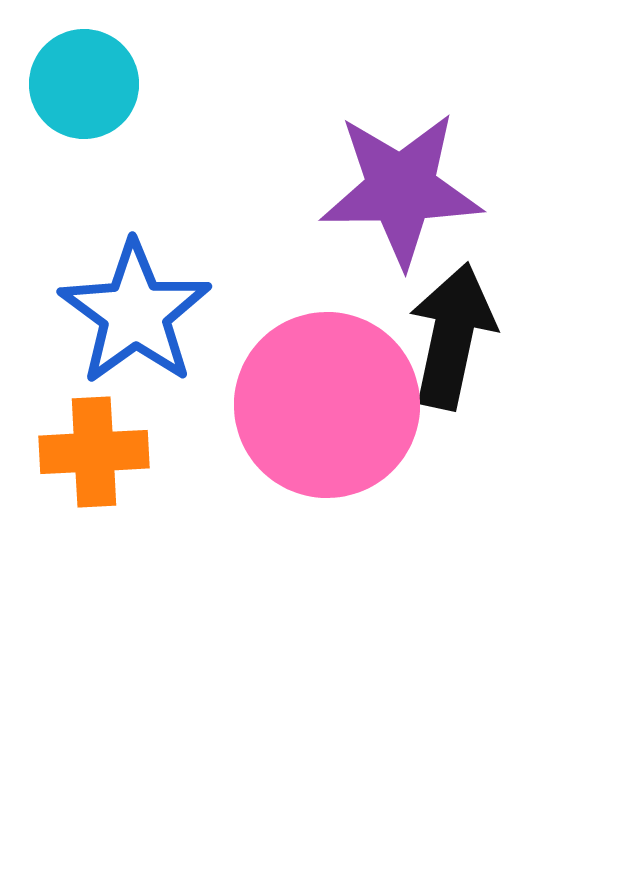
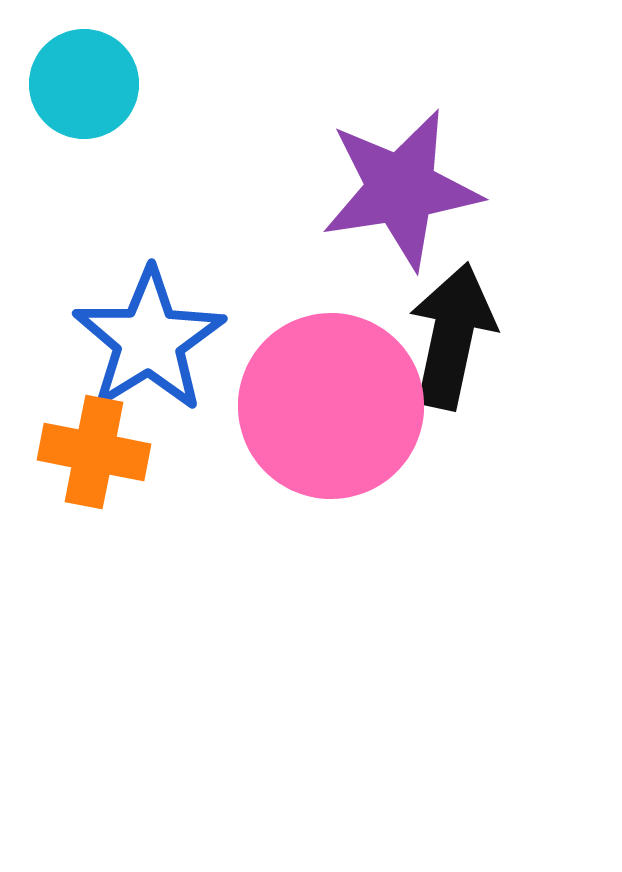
purple star: rotated 8 degrees counterclockwise
blue star: moved 14 px right, 27 px down; rotated 4 degrees clockwise
pink circle: moved 4 px right, 1 px down
orange cross: rotated 14 degrees clockwise
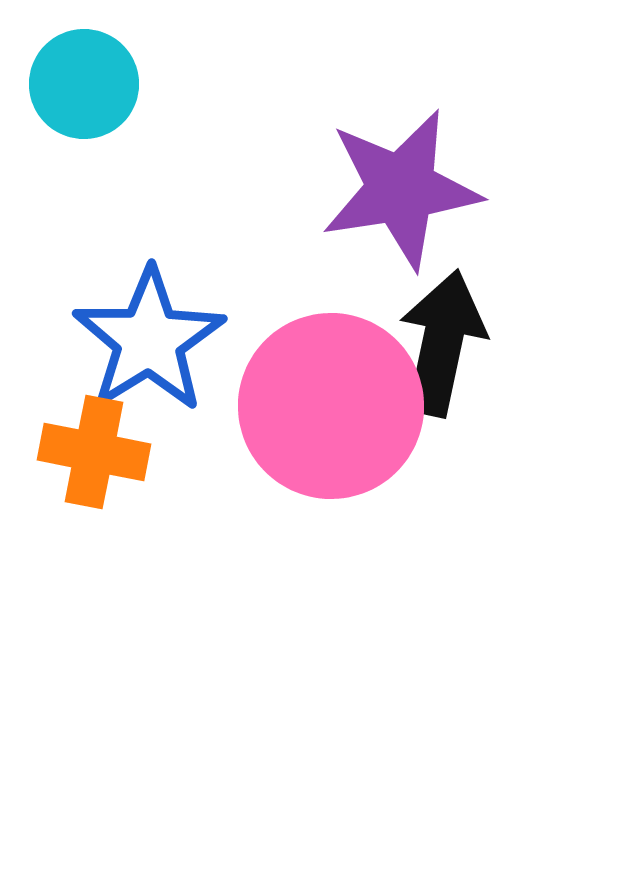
black arrow: moved 10 px left, 7 px down
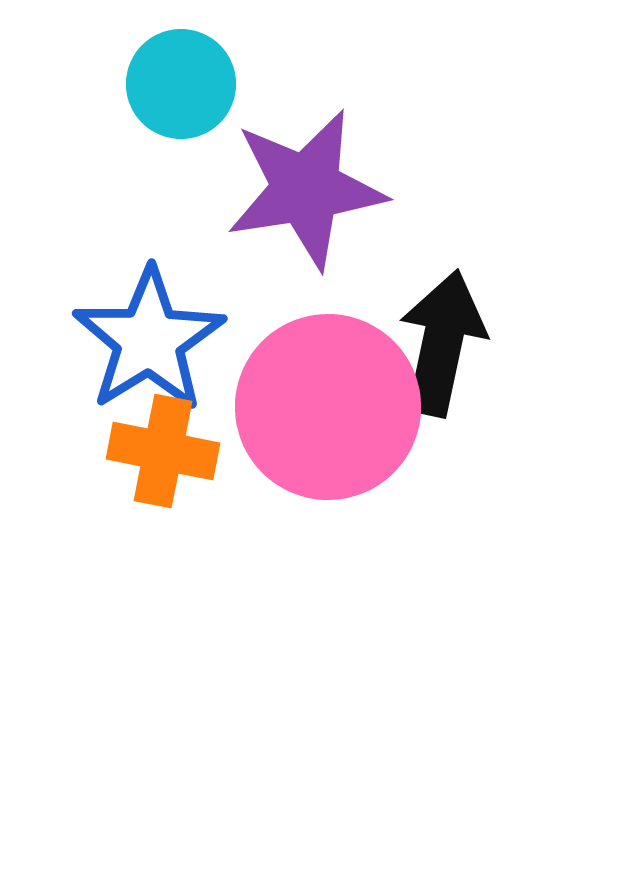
cyan circle: moved 97 px right
purple star: moved 95 px left
pink circle: moved 3 px left, 1 px down
orange cross: moved 69 px right, 1 px up
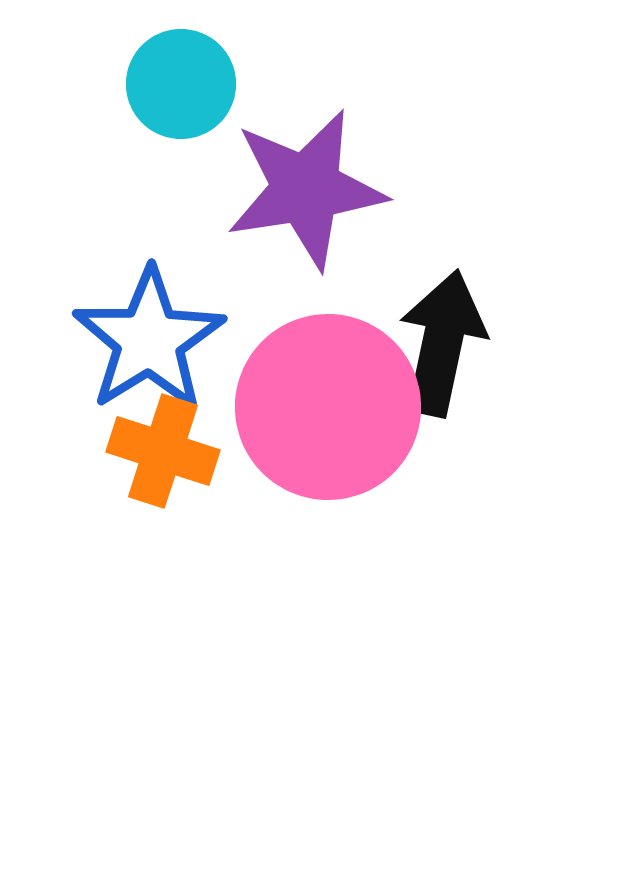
orange cross: rotated 7 degrees clockwise
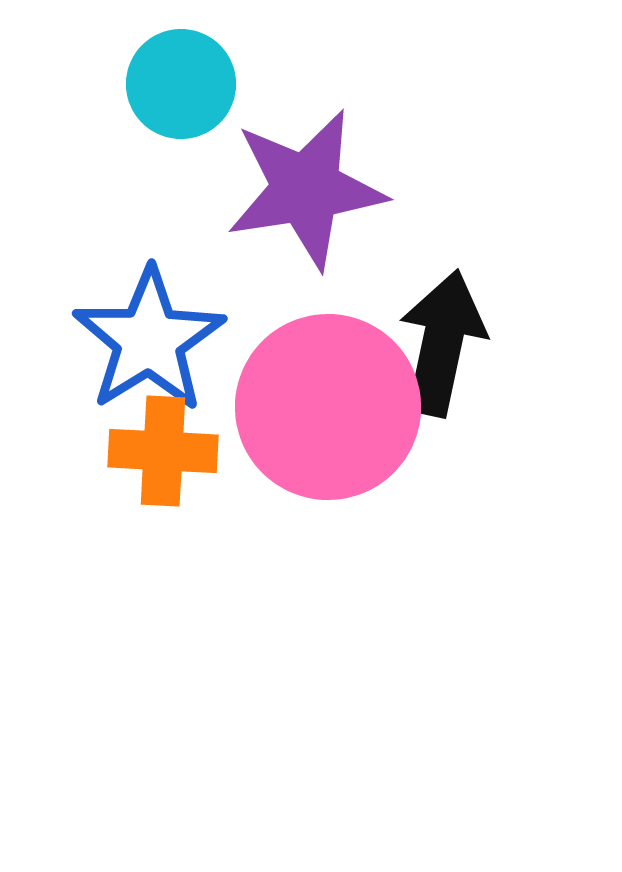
orange cross: rotated 15 degrees counterclockwise
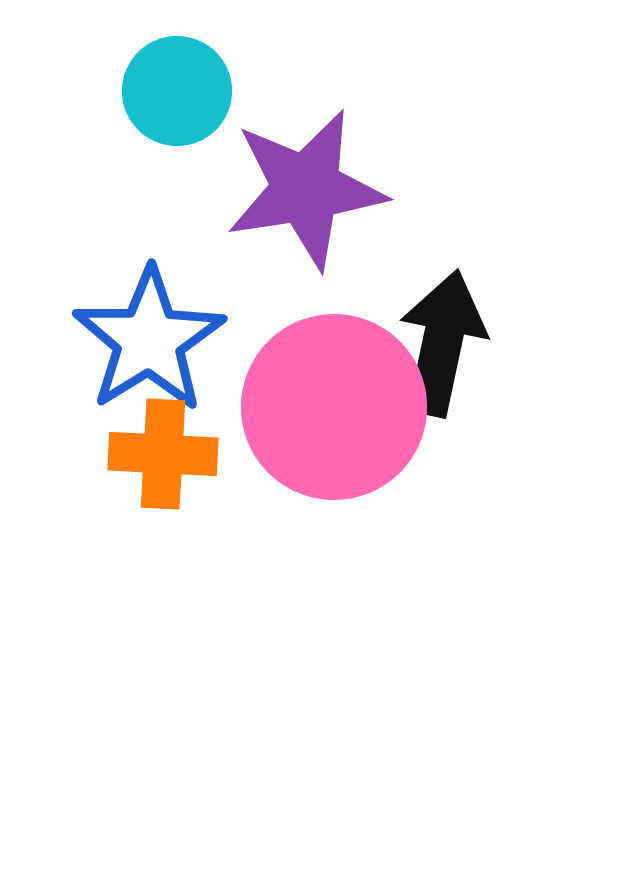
cyan circle: moved 4 px left, 7 px down
pink circle: moved 6 px right
orange cross: moved 3 px down
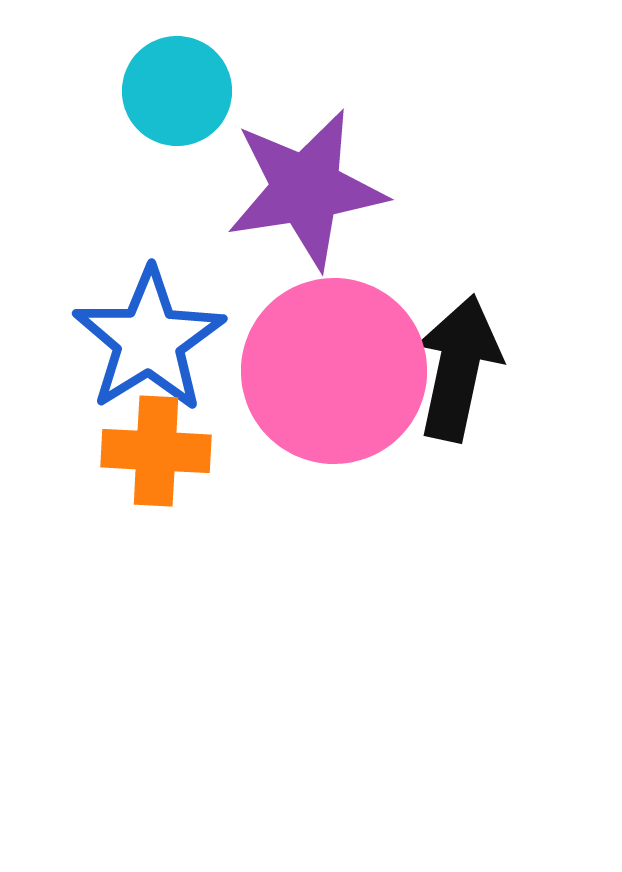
black arrow: moved 16 px right, 25 px down
pink circle: moved 36 px up
orange cross: moved 7 px left, 3 px up
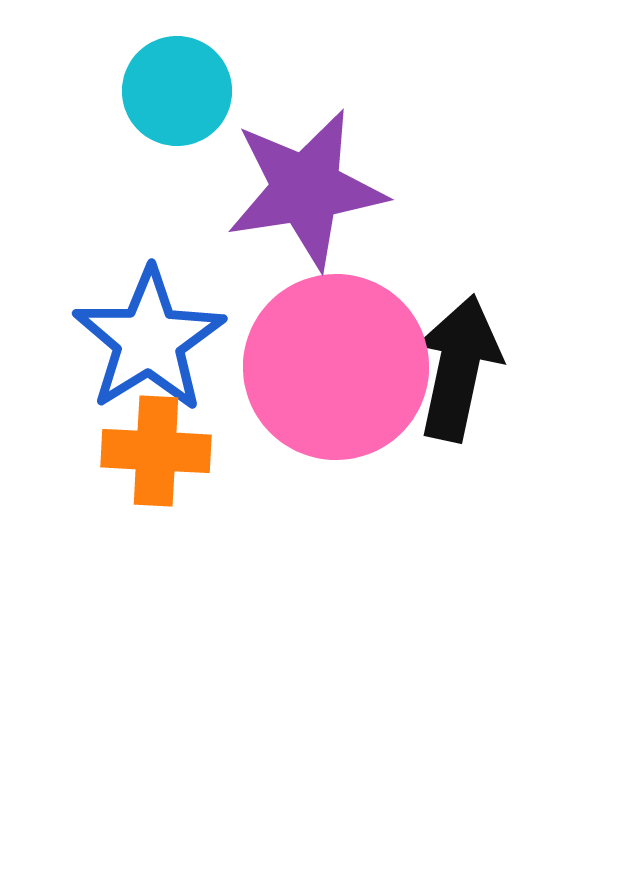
pink circle: moved 2 px right, 4 px up
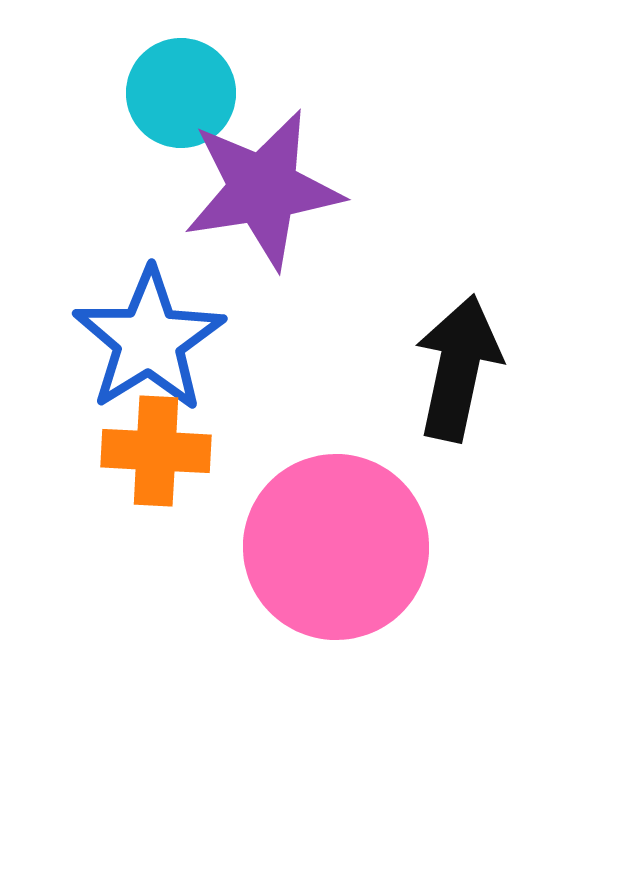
cyan circle: moved 4 px right, 2 px down
purple star: moved 43 px left
pink circle: moved 180 px down
